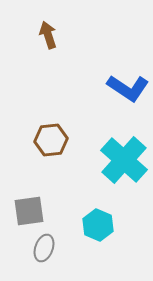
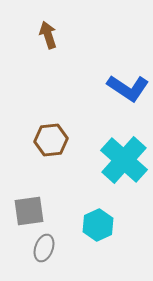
cyan hexagon: rotated 12 degrees clockwise
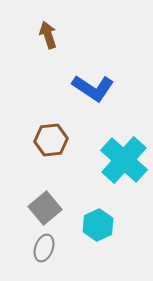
blue L-shape: moved 35 px left
gray square: moved 16 px right, 3 px up; rotated 32 degrees counterclockwise
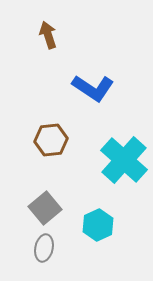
gray ellipse: rotated 8 degrees counterclockwise
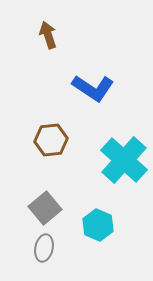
cyan hexagon: rotated 12 degrees counterclockwise
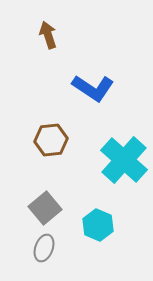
gray ellipse: rotated 8 degrees clockwise
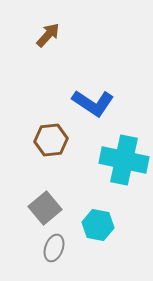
brown arrow: rotated 60 degrees clockwise
blue L-shape: moved 15 px down
cyan cross: rotated 30 degrees counterclockwise
cyan hexagon: rotated 12 degrees counterclockwise
gray ellipse: moved 10 px right
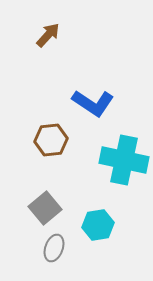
cyan hexagon: rotated 20 degrees counterclockwise
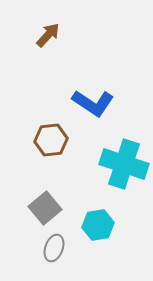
cyan cross: moved 4 px down; rotated 6 degrees clockwise
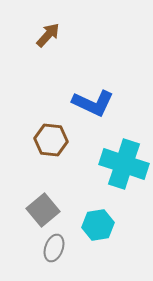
blue L-shape: rotated 9 degrees counterclockwise
brown hexagon: rotated 12 degrees clockwise
gray square: moved 2 px left, 2 px down
